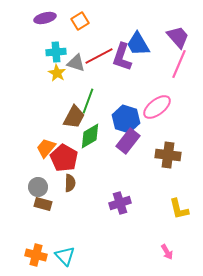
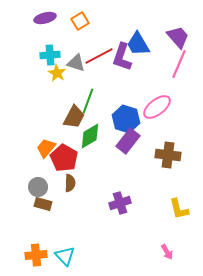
cyan cross: moved 6 px left, 3 px down
orange cross: rotated 20 degrees counterclockwise
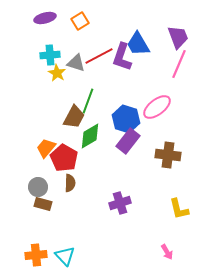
purple trapezoid: rotated 20 degrees clockwise
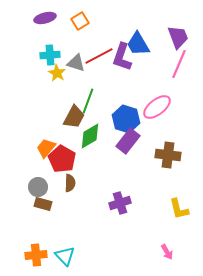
red pentagon: moved 2 px left, 1 px down
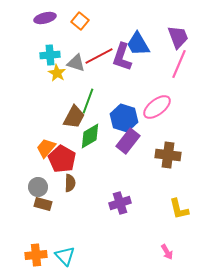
orange square: rotated 18 degrees counterclockwise
blue hexagon: moved 2 px left, 1 px up
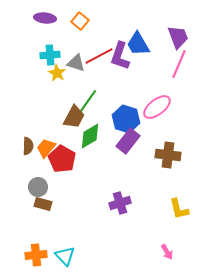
purple ellipse: rotated 20 degrees clockwise
purple L-shape: moved 2 px left, 1 px up
green line: rotated 15 degrees clockwise
blue hexagon: moved 2 px right, 1 px down
brown semicircle: moved 42 px left, 37 px up
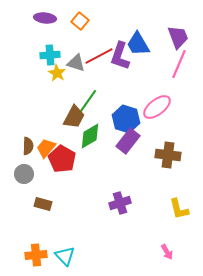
gray circle: moved 14 px left, 13 px up
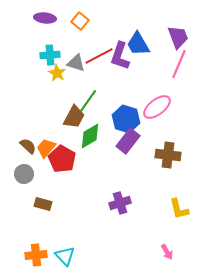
brown semicircle: rotated 48 degrees counterclockwise
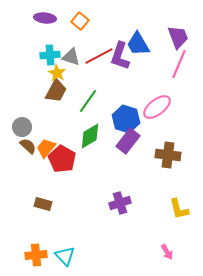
gray triangle: moved 5 px left, 6 px up
brown trapezoid: moved 18 px left, 26 px up
gray circle: moved 2 px left, 47 px up
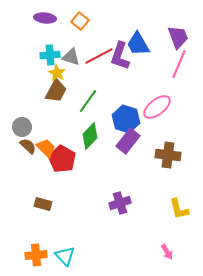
green diamond: rotated 16 degrees counterclockwise
orange trapezoid: rotated 95 degrees clockwise
